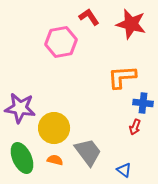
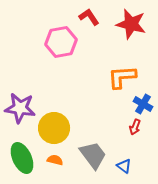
blue cross: moved 1 px down; rotated 24 degrees clockwise
gray trapezoid: moved 5 px right, 3 px down
blue triangle: moved 4 px up
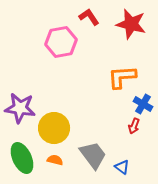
red arrow: moved 1 px left, 1 px up
blue triangle: moved 2 px left, 1 px down
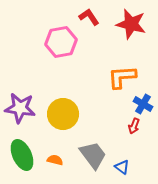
yellow circle: moved 9 px right, 14 px up
green ellipse: moved 3 px up
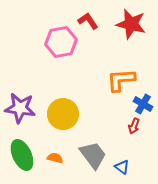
red L-shape: moved 1 px left, 4 px down
orange L-shape: moved 1 px left, 3 px down
orange semicircle: moved 2 px up
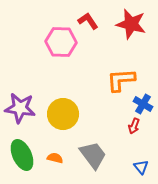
pink hexagon: rotated 12 degrees clockwise
blue triangle: moved 19 px right; rotated 14 degrees clockwise
